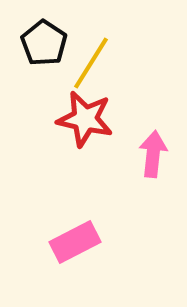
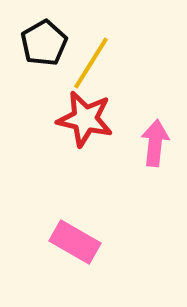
black pentagon: rotated 9 degrees clockwise
pink arrow: moved 2 px right, 11 px up
pink rectangle: rotated 57 degrees clockwise
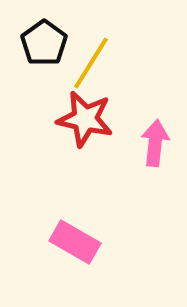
black pentagon: rotated 6 degrees counterclockwise
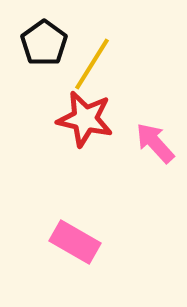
yellow line: moved 1 px right, 1 px down
pink arrow: rotated 48 degrees counterclockwise
